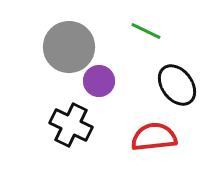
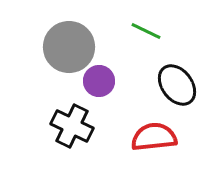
black cross: moved 1 px right, 1 px down
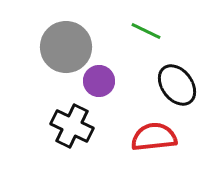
gray circle: moved 3 px left
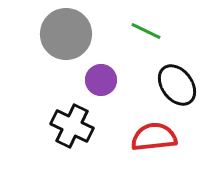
gray circle: moved 13 px up
purple circle: moved 2 px right, 1 px up
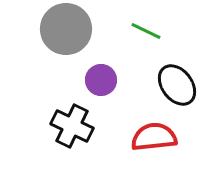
gray circle: moved 5 px up
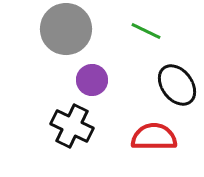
purple circle: moved 9 px left
red semicircle: rotated 6 degrees clockwise
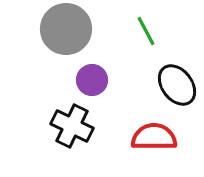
green line: rotated 36 degrees clockwise
